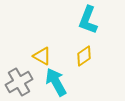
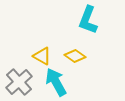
yellow diamond: moved 9 px left; rotated 70 degrees clockwise
gray cross: rotated 12 degrees counterclockwise
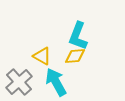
cyan L-shape: moved 10 px left, 16 px down
yellow diamond: rotated 40 degrees counterclockwise
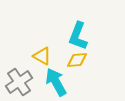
yellow diamond: moved 2 px right, 4 px down
gray cross: rotated 8 degrees clockwise
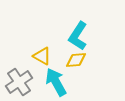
cyan L-shape: rotated 12 degrees clockwise
yellow diamond: moved 1 px left
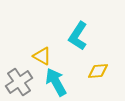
yellow diamond: moved 22 px right, 11 px down
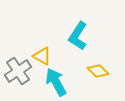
yellow diamond: rotated 50 degrees clockwise
gray cross: moved 1 px left, 11 px up
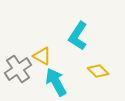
gray cross: moved 2 px up
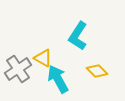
yellow triangle: moved 1 px right, 2 px down
yellow diamond: moved 1 px left
cyan arrow: moved 2 px right, 3 px up
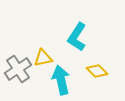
cyan L-shape: moved 1 px left, 1 px down
yellow triangle: rotated 42 degrees counterclockwise
cyan arrow: moved 3 px right, 1 px down; rotated 16 degrees clockwise
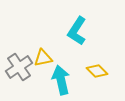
cyan L-shape: moved 6 px up
gray cross: moved 1 px right, 2 px up
